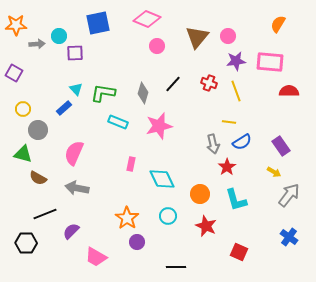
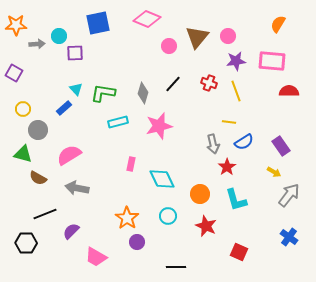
pink circle at (157, 46): moved 12 px right
pink rectangle at (270, 62): moved 2 px right, 1 px up
cyan rectangle at (118, 122): rotated 36 degrees counterclockwise
blue semicircle at (242, 142): moved 2 px right
pink semicircle at (74, 153): moved 5 px left, 2 px down; rotated 35 degrees clockwise
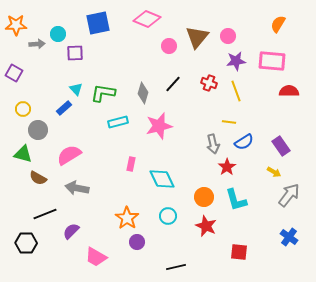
cyan circle at (59, 36): moved 1 px left, 2 px up
orange circle at (200, 194): moved 4 px right, 3 px down
red square at (239, 252): rotated 18 degrees counterclockwise
black line at (176, 267): rotated 12 degrees counterclockwise
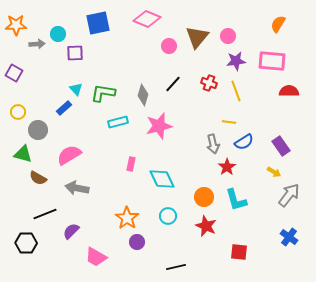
gray diamond at (143, 93): moved 2 px down
yellow circle at (23, 109): moved 5 px left, 3 px down
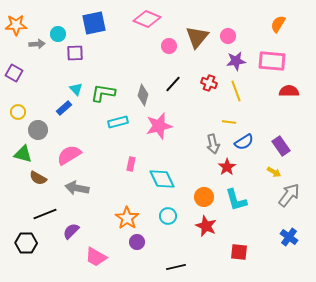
blue square at (98, 23): moved 4 px left
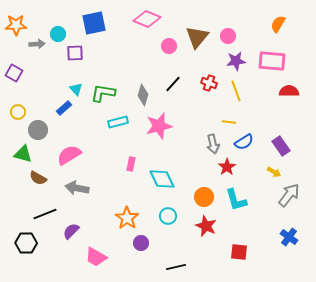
purple circle at (137, 242): moved 4 px right, 1 px down
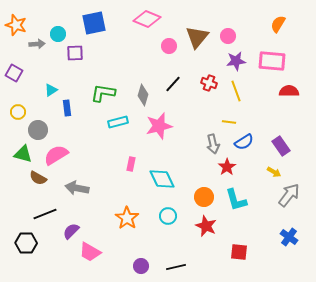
orange star at (16, 25): rotated 20 degrees clockwise
cyan triangle at (76, 89): moved 25 px left, 1 px down; rotated 40 degrees clockwise
blue rectangle at (64, 108): moved 3 px right; rotated 56 degrees counterclockwise
pink semicircle at (69, 155): moved 13 px left
purple circle at (141, 243): moved 23 px down
pink trapezoid at (96, 257): moved 6 px left, 5 px up
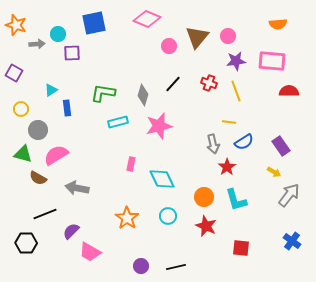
orange semicircle at (278, 24): rotated 126 degrees counterclockwise
purple square at (75, 53): moved 3 px left
yellow circle at (18, 112): moved 3 px right, 3 px up
blue cross at (289, 237): moved 3 px right, 4 px down
red square at (239, 252): moved 2 px right, 4 px up
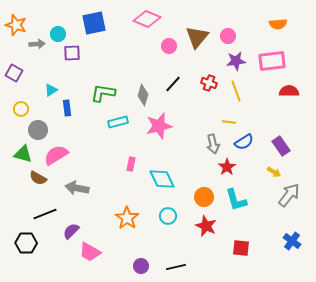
pink rectangle at (272, 61): rotated 12 degrees counterclockwise
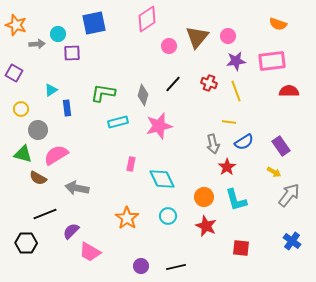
pink diamond at (147, 19): rotated 56 degrees counterclockwise
orange semicircle at (278, 24): rotated 24 degrees clockwise
